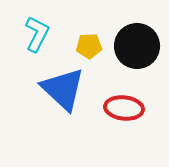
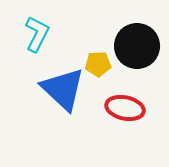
yellow pentagon: moved 9 px right, 18 px down
red ellipse: moved 1 px right; rotated 6 degrees clockwise
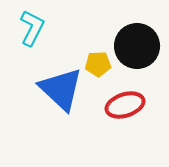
cyan L-shape: moved 5 px left, 6 px up
blue triangle: moved 2 px left
red ellipse: moved 3 px up; rotated 30 degrees counterclockwise
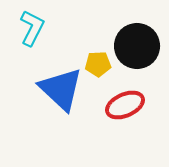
red ellipse: rotated 6 degrees counterclockwise
